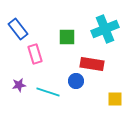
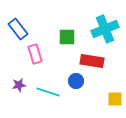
red rectangle: moved 3 px up
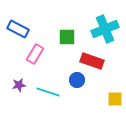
blue rectangle: rotated 25 degrees counterclockwise
pink rectangle: rotated 48 degrees clockwise
red rectangle: rotated 10 degrees clockwise
blue circle: moved 1 px right, 1 px up
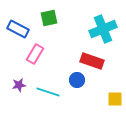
cyan cross: moved 2 px left
green square: moved 18 px left, 19 px up; rotated 12 degrees counterclockwise
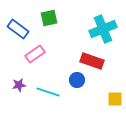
blue rectangle: rotated 10 degrees clockwise
pink rectangle: rotated 24 degrees clockwise
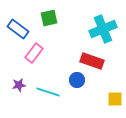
pink rectangle: moved 1 px left, 1 px up; rotated 18 degrees counterclockwise
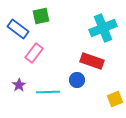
green square: moved 8 px left, 2 px up
cyan cross: moved 1 px up
purple star: rotated 24 degrees counterclockwise
cyan line: rotated 20 degrees counterclockwise
yellow square: rotated 21 degrees counterclockwise
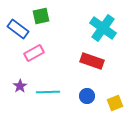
cyan cross: rotated 32 degrees counterclockwise
pink rectangle: rotated 24 degrees clockwise
blue circle: moved 10 px right, 16 px down
purple star: moved 1 px right, 1 px down
yellow square: moved 4 px down
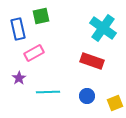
blue rectangle: rotated 40 degrees clockwise
purple star: moved 1 px left, 8 px up
